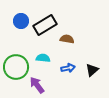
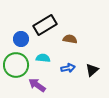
blue circle: moved 18 px down
brown semicircle: moved 3 px right
green circle: moved 2 px up
purple arrow: rotated 18 degrees counterclockwise
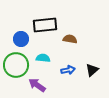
black rectangle: rotated 25 degrees clockwise
blue arrow: moved 2 px down
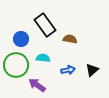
black rectangle: rotated 60 degrees clockwise
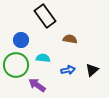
black rectangle: moved 9 px up
blue circle: moved 1 px down
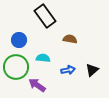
blue circle: moved 2 px left
green circle: moved 2 px down
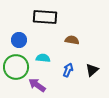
black rectangle: moved 1 px down; rotated 50 degrees counterclockwise
brown semicircle: moved 2 px right, 1 px down
blue arrow: rotated 56 degrees counterclockwise
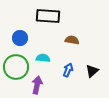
black rectangle: moved 3 px right, 1 px up
blue circle: moved 1 px right, 2 px up
black triangle: moved 1 px down
purple arrow: rotated 66 degrees clockwise
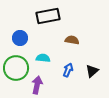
black rectangle: rotated 15 degrees counterclockwise
green circle: moved 1 px down
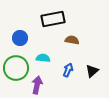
black rectangle: moved 5 px right, 3 px down
